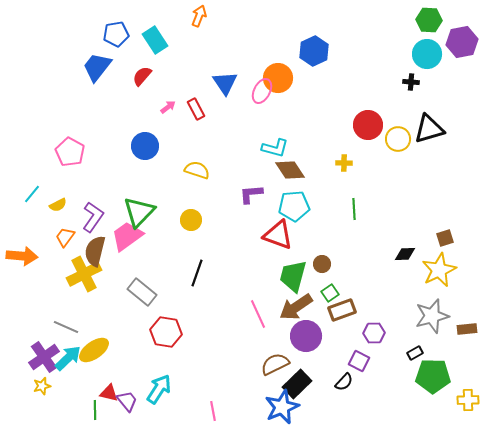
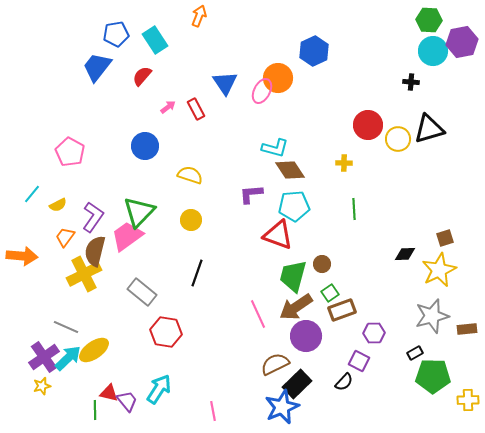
cyan circle at (427, 54): moved 6 px right, 3 px up
yellow semicircle at (197, 170): moved 7 px left, 5 px down
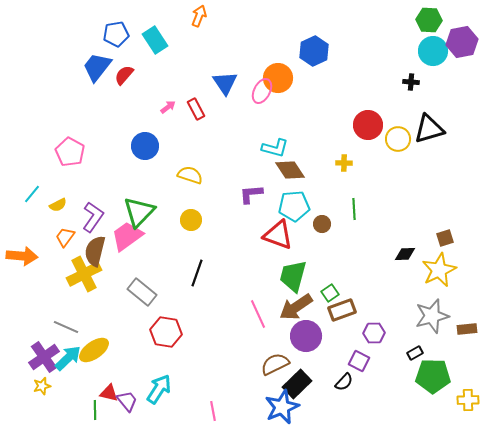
red semicircle at (142, 76): moved 18 px left, 1 px up
brown circle at (322, 264): moved 40 px up
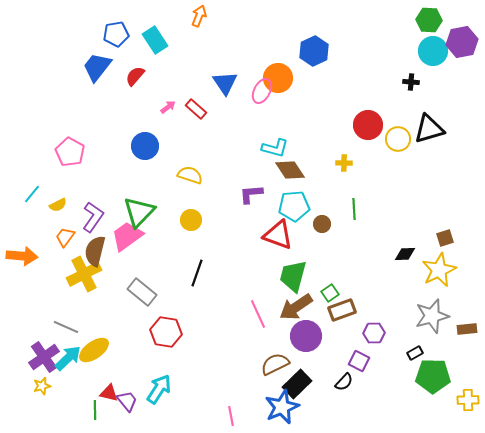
red semicircle at (124, 75): moved 11 px right, 1 px down
red rectangle at (196, 109): rotated 20 degrees counterclockwise
pink line at (213, 411): moved 18 px right, 5 px down
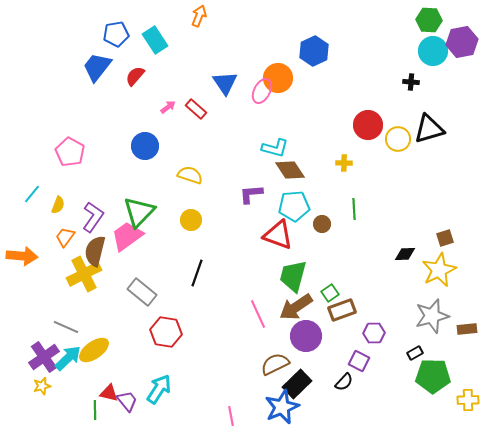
yellow semicircle at (58, 205): rotated 42 degrees counterclockwise
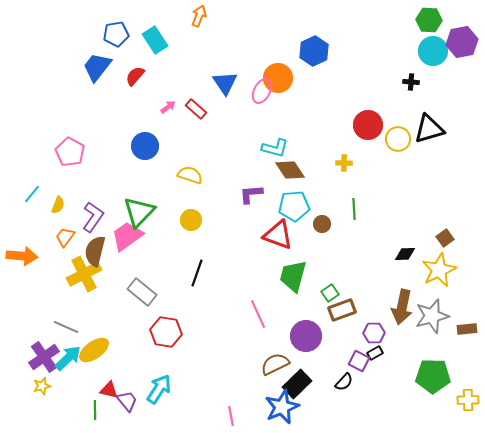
brown square at (445, 238): rotated 18 degrees counterclockwise
brown arrow at (296, 307): moved 106 px right; rotated 44 degrees counterclockwise
black rectangle at (415, 353): moved 40 px left
red triangle at (109, 393): moved 3 px up
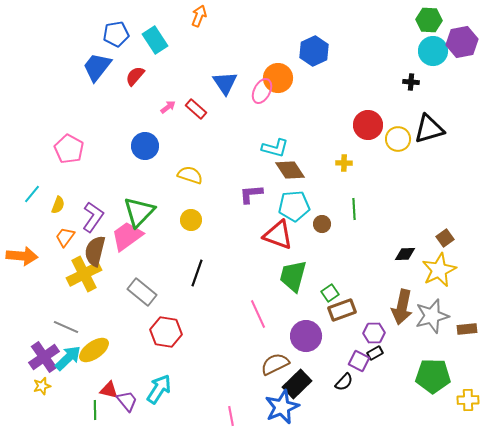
pink pentagon at (70, 152): moved 1 px left, 3 px up
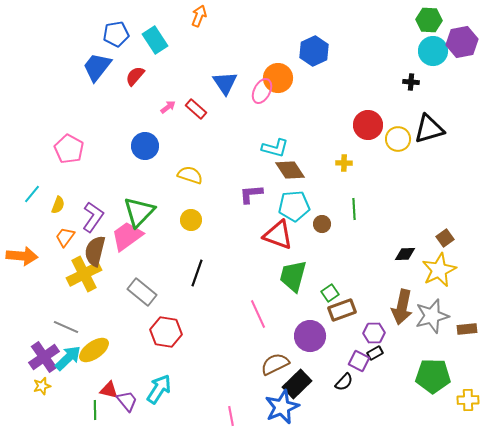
purple circle at (306, 336): moved 4 px right
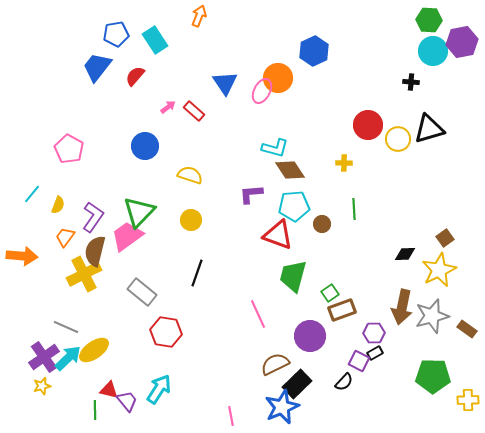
red rectangle at (196, 109): moved 2 px left, 2 px down
brown rectangle at (467, 329): rotated 42 degrees clockwise
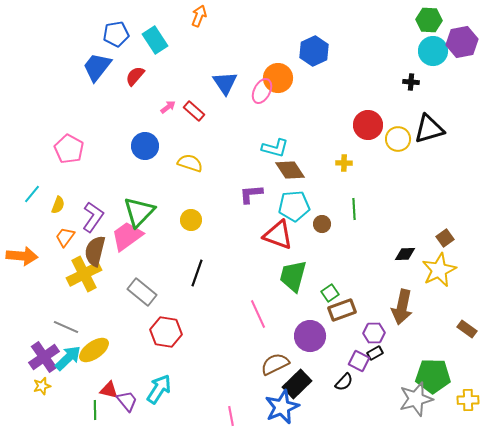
yellow semicircle at (190, 175): moved 12 px up
gray star at (432, 316): moved 16 px left, 83 px down
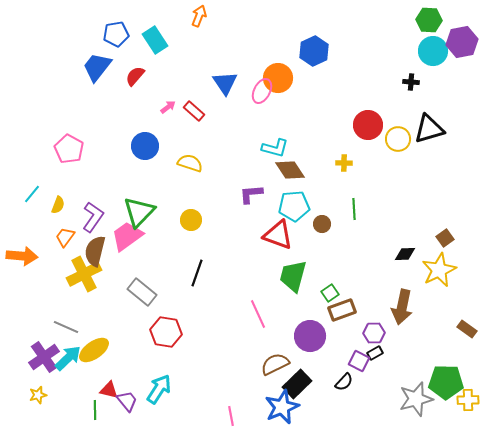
green pentagon at (433, 376): moved 13 px right, 6 px down
yellow star at (42, 386): moved 4 px left, 9 px down
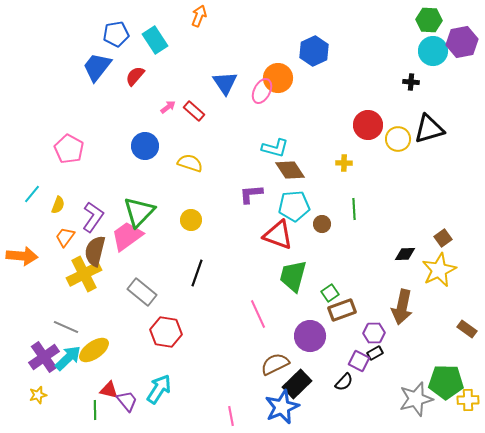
brown square at (445, 238): moved 2 px left
